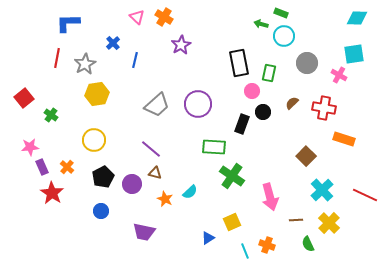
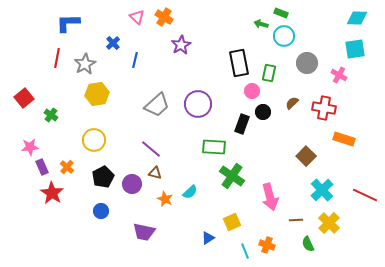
cyan square at (354, 54): moved 1 px right, 5 px up
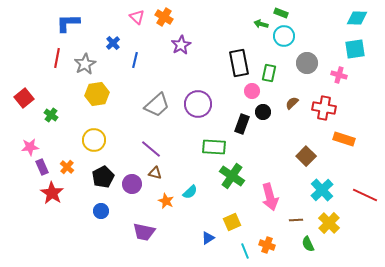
pink cross at (339, 75): rotated 14 degrees counterclockwise
orange star at (165, 199): moved 1 px right, 2 px down
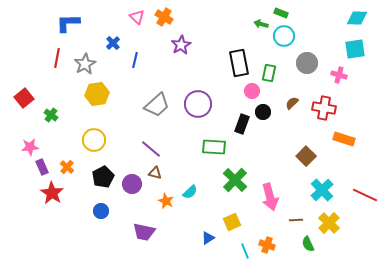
green cross at (232, 176): moved 3 px right, 4 px down; rotated 10 degrees clockwise
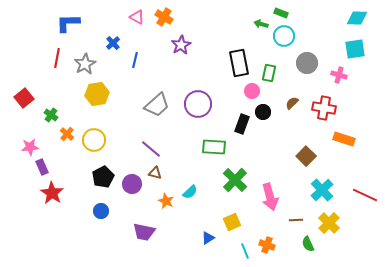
pink triangle at (137, 17): rotated 14 degrees counterclockwise
orange cross at (67, 167): moved 33 px up
